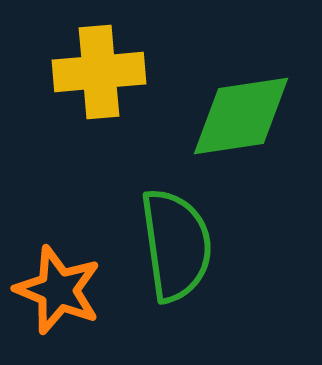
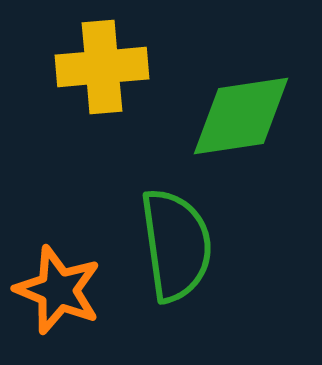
yellow cross: moved 3 px right, 5 px up
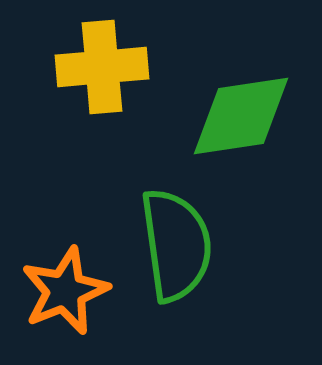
orange star: moved 7 px right, 1 px down; rotated 28 degrees clockwise
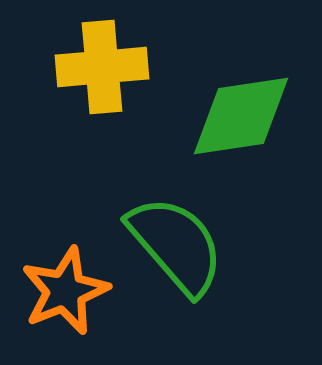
green semicircle: rotated 33 degrees counterclockwise
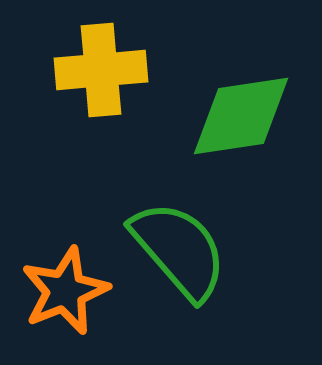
yellow cross: moved 1 px left, 3 px down
green semicircle: moved 3 px right, 5 px down
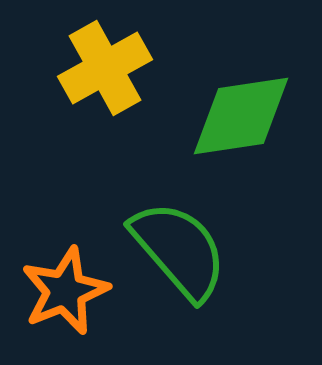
yellow cross: moved 4 px right, 2 px up; rotated 24 degrees counterclockwise
